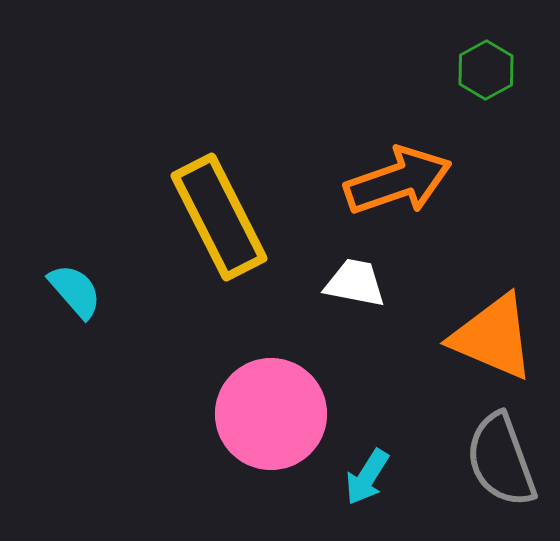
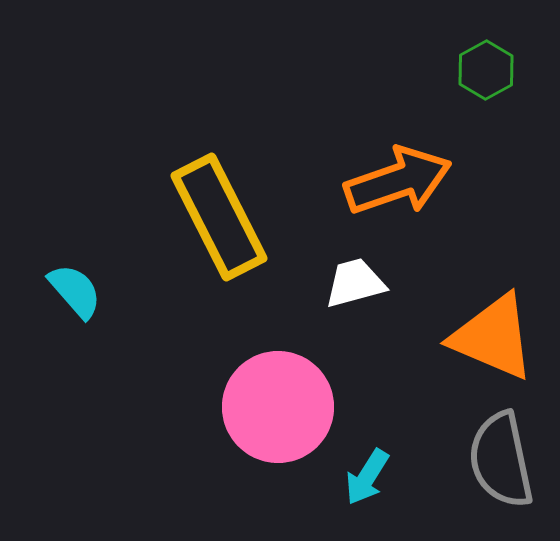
white trapezoid: rotated 26 degrees counterclockwise
pink circle: moved 7 px right, 7 px up
gray semicircle: rotated 8 degrees clockwise
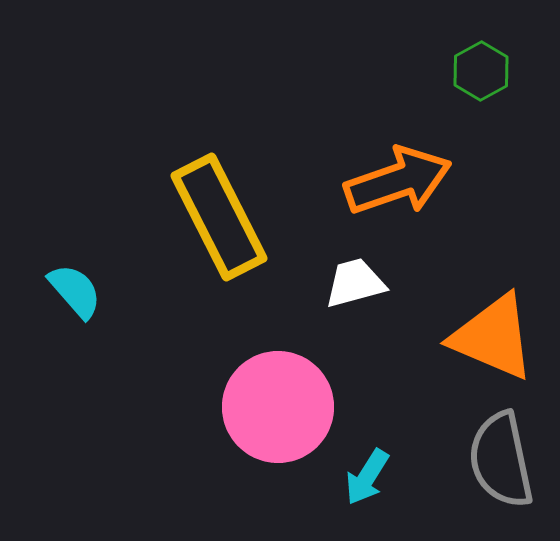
green hexagon: moved 5 px left, 1 px down
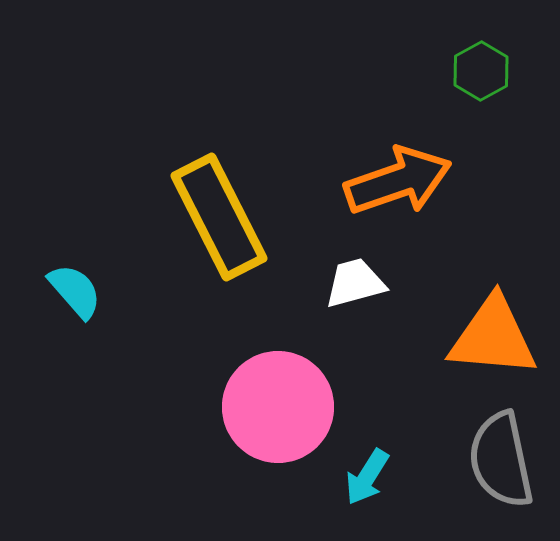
orange triangle: rotated 18 degrees counterclockwise
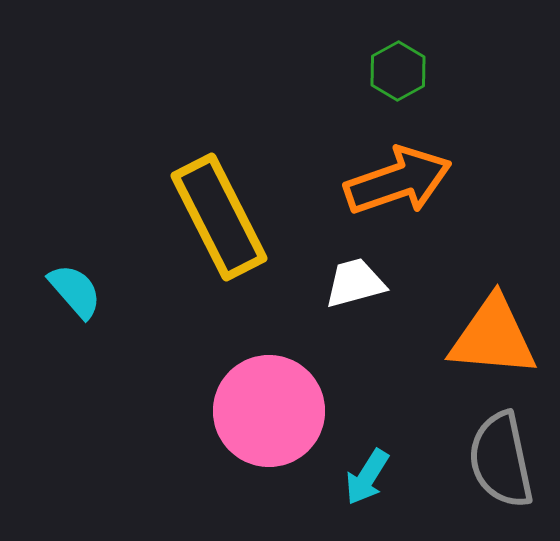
green hexagon: moved 83 px left
pink circle: moved 9 px left, 4 px down
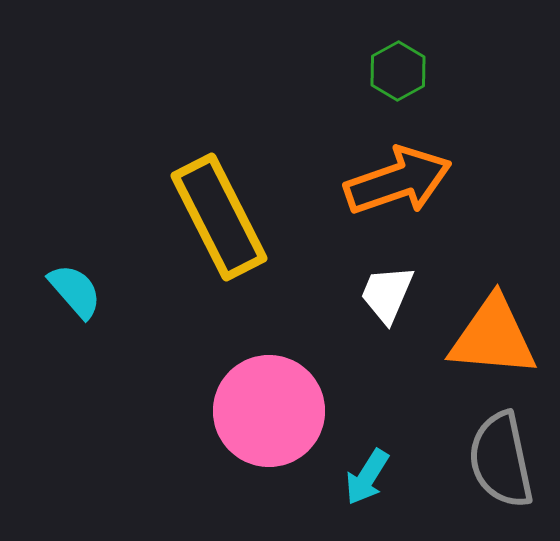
white trapezoid: moved 32 px right, 11 px down; rotated 52 degrees counterclockwise
